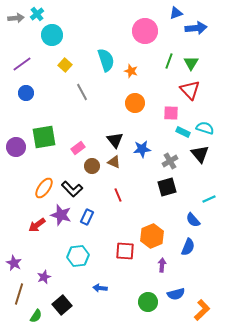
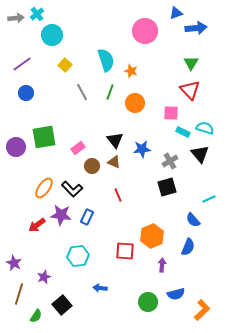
green line at (169, 61): moved 59 px left, 31 px down
purple star at (61, 215): rotated 10 degrees counterclockwise
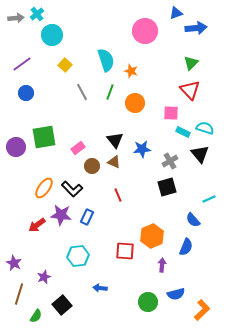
green triangle at (191, 63): rotated 14 degrees clockwise
blue semicircle at (188, 247): moved 2 px left
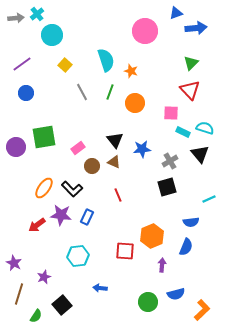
blue semicircle at (193, 220): moved 2 px left, 2 px down; rotated 56 degrees counterclockwise
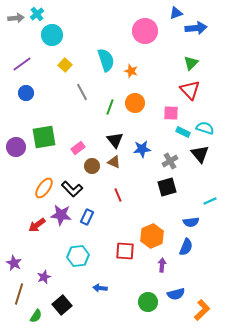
green line at (110, 92): moved 15 px down
cyan line at (209, 199): moved 1 px right, 2 px down
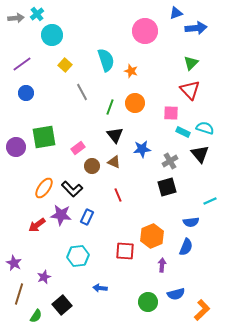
black triangle at (115, 140): moved 5 px up
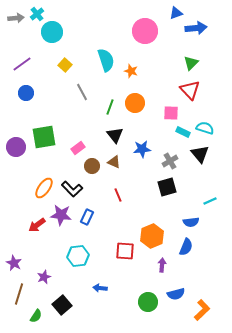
cyan circle at (52, 35): moved 3 px up
